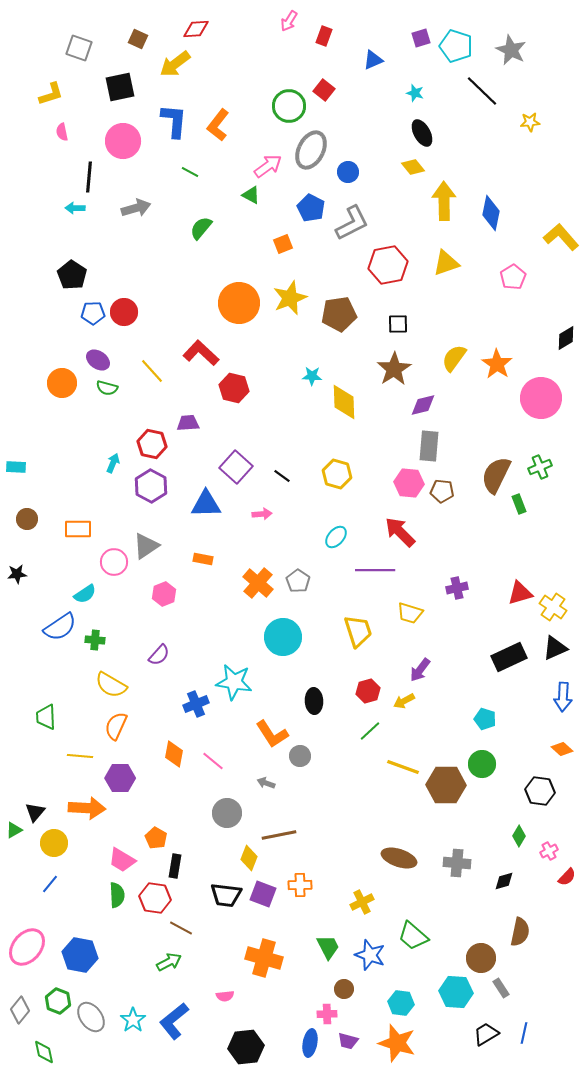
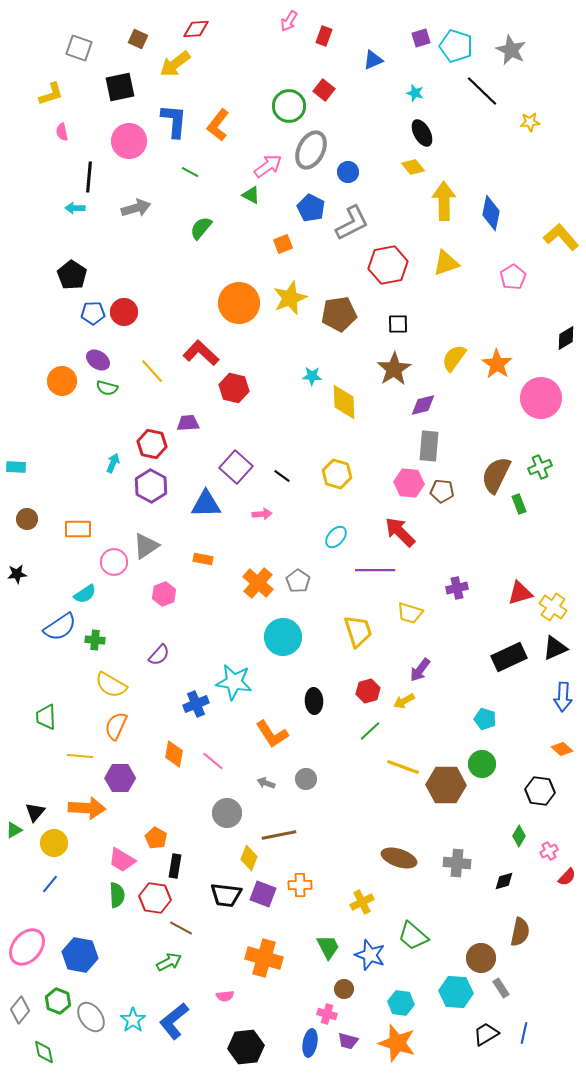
pink circle at (123, 141): moved 6 px right
orange circle at (62, 383): moved 2 px up
gray circle at (300, 756): moved 6 px right, 23 px down
pink cross at (327, 1014): rotated 18 degrees clockwise
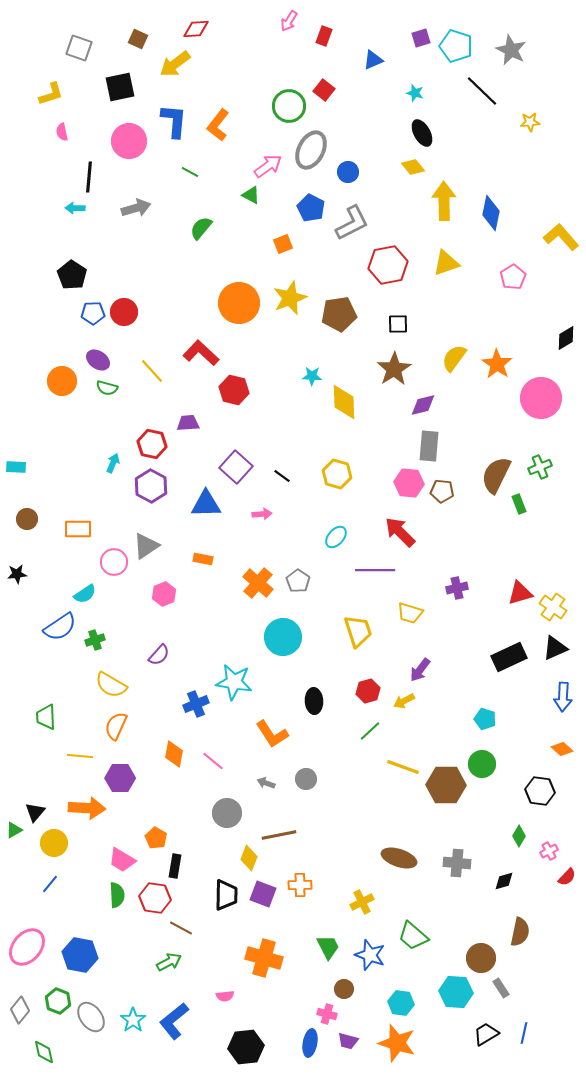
red hexagon at (234, 388): moved 2 px down
green cross at (95, 640): rotated 24 degrees counterclockwise
black trapezoid at (226, 895): rotated 96 degrees counterclockwise
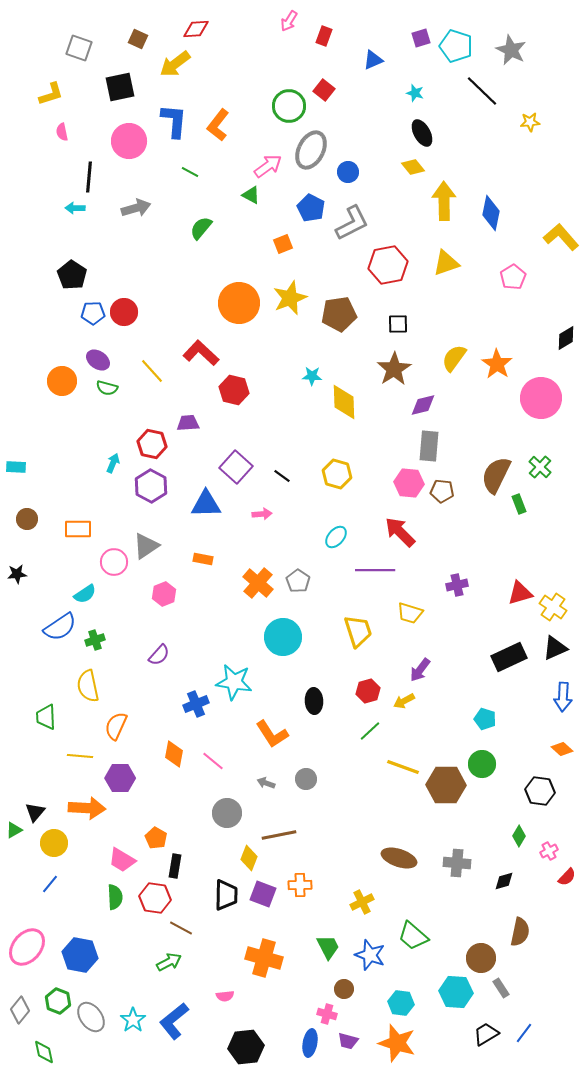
green cross at (540, 467): rotated 25 degrees counterclockwise
purple cross at (457, 588): moved 3 px up
yellow semicircle at (111, 685): moved 23 px left, 1 px down; rotated 48 degrees clockwise
green semicircle at (117, 895): moved 2 px left, 2 px down
blue line at (524, 1033): rotated 25 degrees clockwise
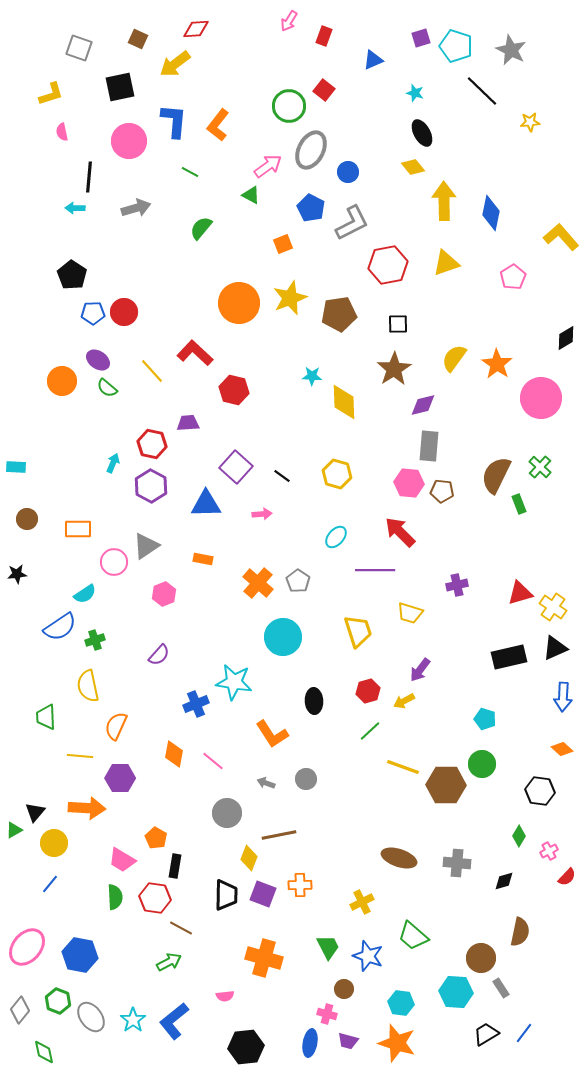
red L-shape at (201, 353): moved 6 px left
green semicircle at (107, 388): rotated 25 degrees clockwise
black rectangle at (509, 657): rotated 12 degrees clockwise
blue star at (370, 955): moved 2 px left, 1 px down
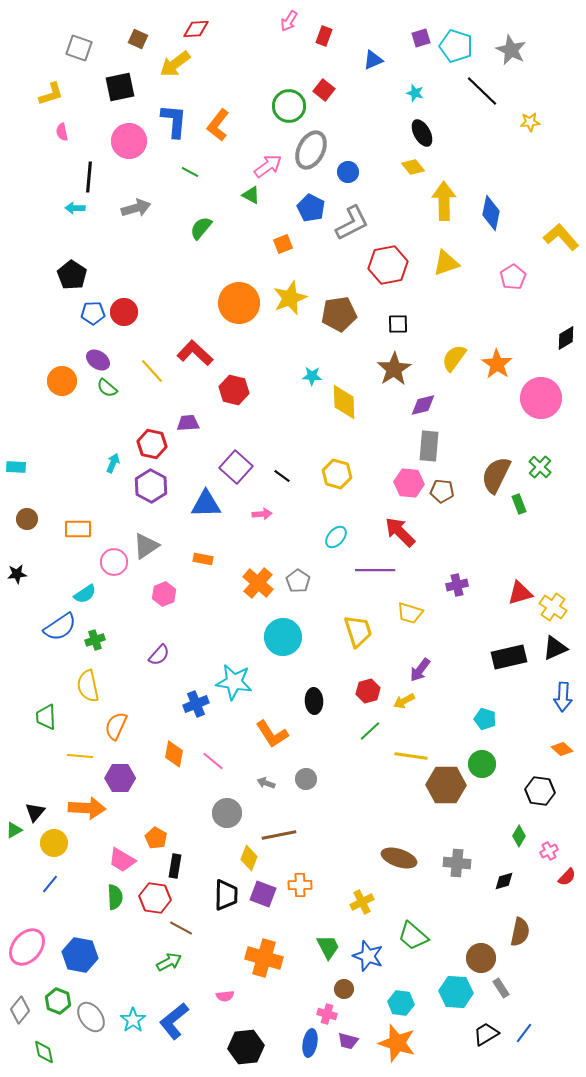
yellow line at (403, 767): moved 8 px right, 11 px up; rotated 12 degrees counterclockwise
